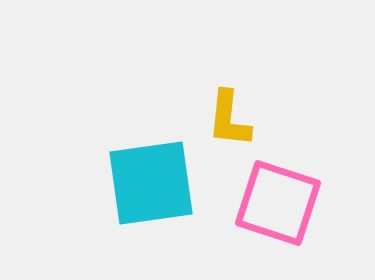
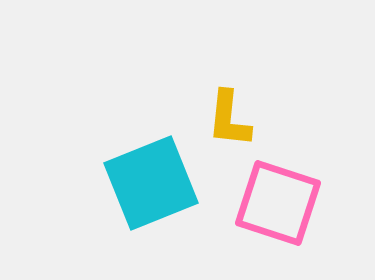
cyan square: rotated 14 degrees counterclockwise
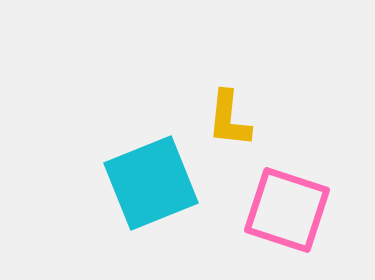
pink square: moved 9 px right, 7 px down
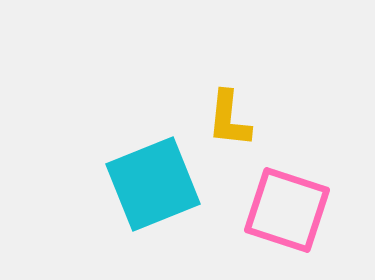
cyan square: moved 2 px right, 1 px down
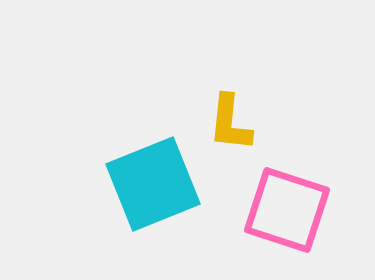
yellow L-shape: moved 1 px right, 4 px down
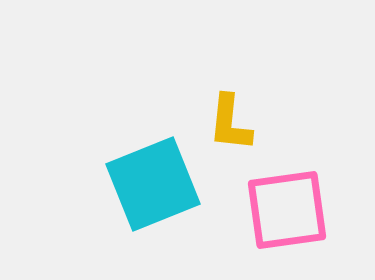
pink square: rotated 26 degrees counterclockwise
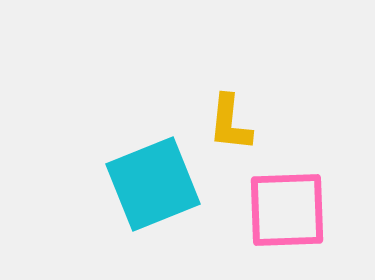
pink square: rotated 6 degrees clockwise
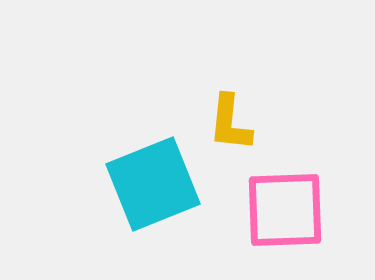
pink square: moved 2 px left
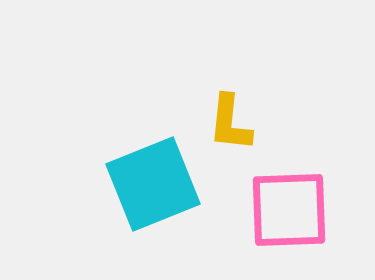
pink square: moved 4 px right
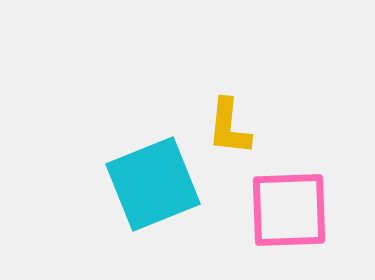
yellow L-shape: moved 1 px left, 4 px down
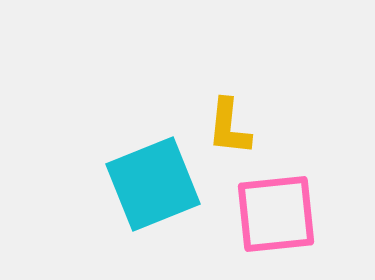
pink square: moved 13 px left, 4 px down; rotated 4 degrees counterclockwise
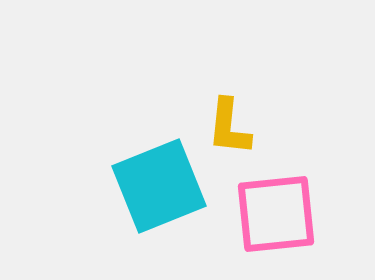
cyan square: moved 6 px right, 2 px down
